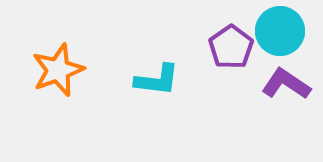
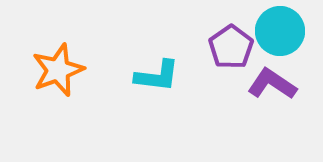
cyan L-shape: moved 4 px up
purple L-shape: moved 14 px left
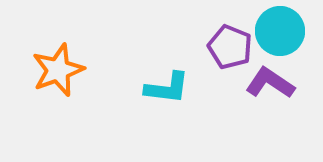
purple pentagon: moved 1 px left; rotated 15 degrees counterclockwise
cyan L-shape: moved 10 px right, 12 px down
purple L-shape: moved 2 px left, 1 px up
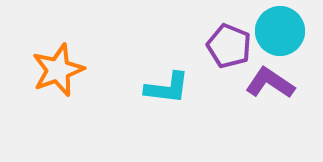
purple pentagon: moved 1 px left, 1 px up
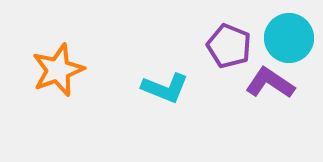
cyan circle: moved 9 px right, 7 px down
cyan L-shape: moved 2 px left; rotated 15 degrees clockwise
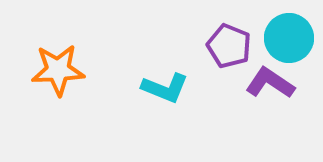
orange star: rotated 18 degrees clockwise
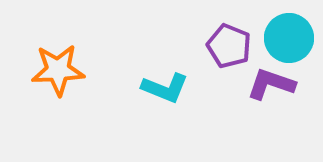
purple L-shape: moved 1 px right, 1 px down; rotated 15 degrees counterclockwise
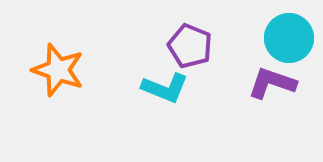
purple pentagon: moved 39 px left
orange star: rotated 22 degrees clockwise
purple L-shape: moved 1 px right, 1 px up
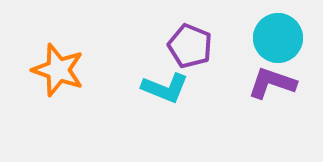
cyan circle: moved 11 px left
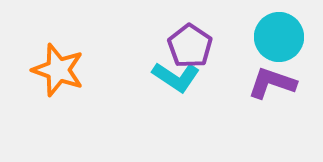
cyan circle: moved 1 px right, 1 px up
purple pentagon: rotated 12 degrees clockwise
cyan L-shape: moved 11 px right, 11 px up; rotated 12 degrees clockwise
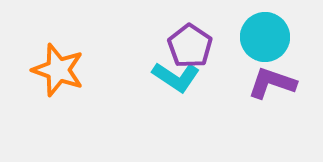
cyan circle: moved 14 px left
